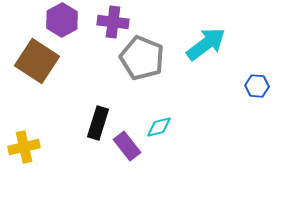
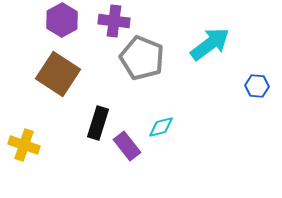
purple cross: moved 1 px right, 1 px up
cyan arrow: moved 4 px right
brown square: moved 21 px right, 13 px down
cyan diamond: moved 2 px right
yellow cross: moved 2 px up; rotated 32 degrees clockwise
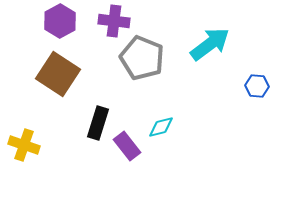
purple hexagon: moved 2 px left, 1 px down
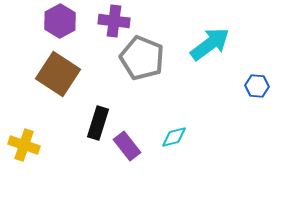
cyan diamond: moved 13 px right, 10 px down
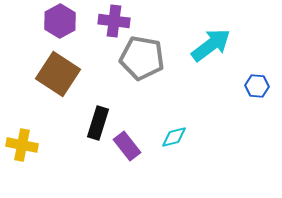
cyan arrow: moved 1 px right, 1 px down
gray pentagon: rotated 12 degrees counterclockwise
yellow cross: moved 2 px left; rotated 8 degrees counterclockwise
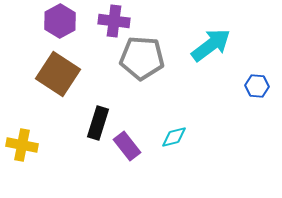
gray pentagon: rotated 6 degrees counterclockwise
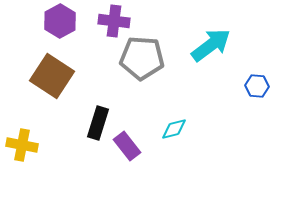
brown square: moved 6 px left, 2 px down
cyan diamond: moved 8 px up
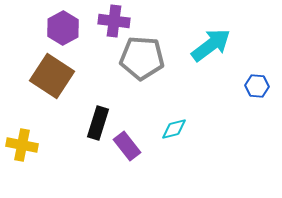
purple hexagon: moved 3 px right, 7 px down
